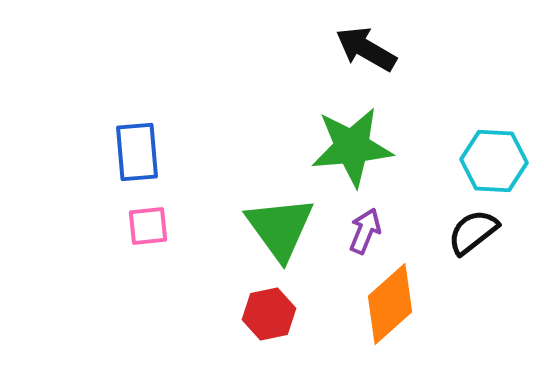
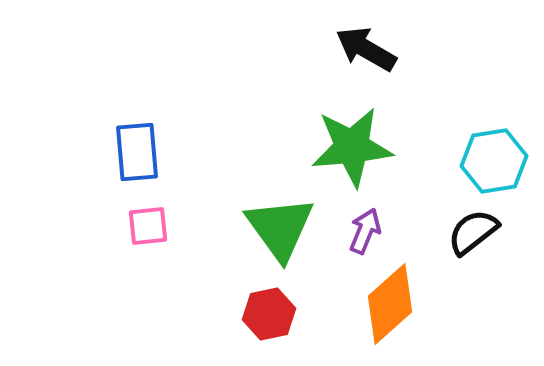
cyan hexagon: rotated 12 degrees counterclockwise
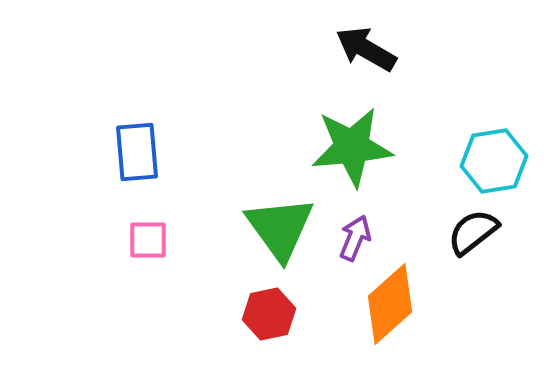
pink square: moved 14 px down; rotated 6 degrees clockwise
purple arrow: moved 10 px left, 7 px down
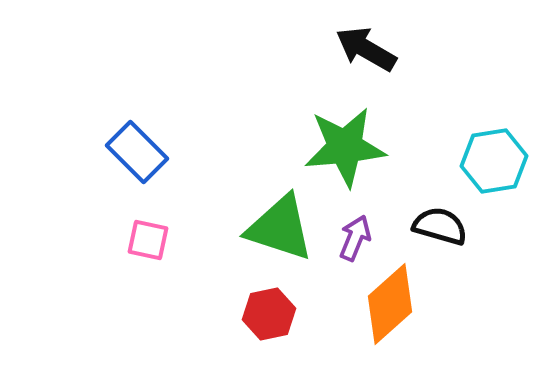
green star: moved 7 px left
blue rectangle: rotated 40 degrees counterclockwise
green triangle: rotated 36 degrees counterclockwise
black semicircle: moved 33 px left, 6 px up; rotated 54 degrees clockwise
pink square: rotated 12 degrees clockwise
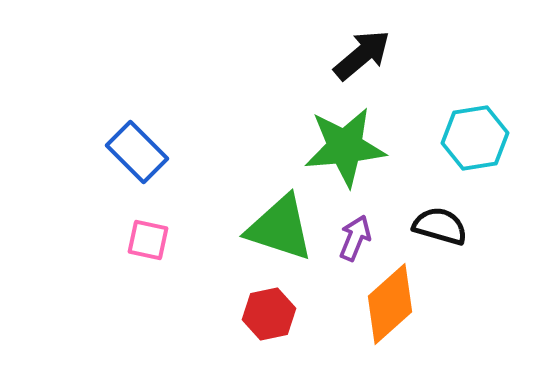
black arrow: moved 4 px left, 6 px down; rotated 110 degrees clockwise
cyan hexagon: moved 19 px left, 23 px up
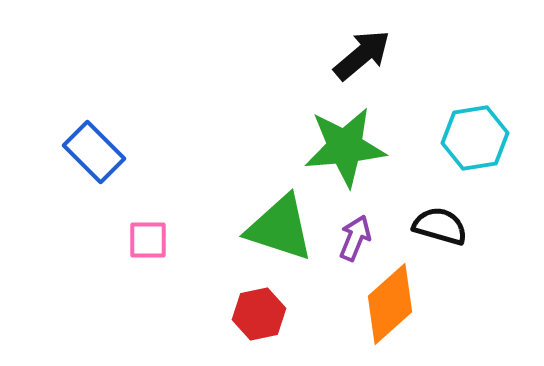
blue rectangle: moved 43 px left
pink square: rotated 12 degrees counterclockwise
red hexagon: moved 10 px left
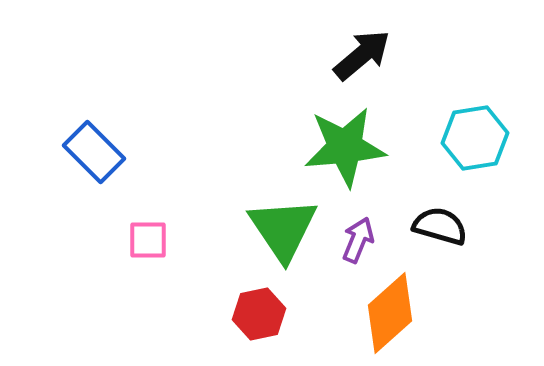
green triangle: moved 3 px right, 1 px down; rotated 38 degrees clockwise
purple arrow: moved 3 px right, 2 px down
orange diamond: moved 9 px down
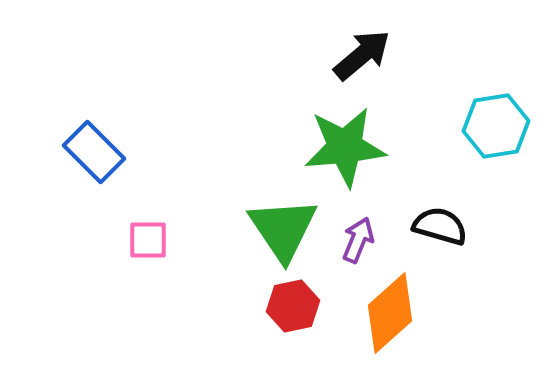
cyan hexagon: moved 21 px right, 12 px up
red hexagon: moved 34 px right, 8 px up
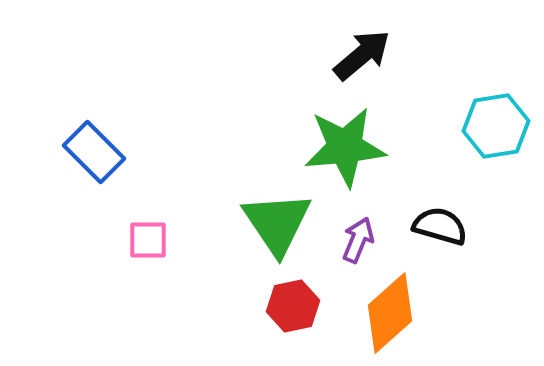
green triangle: moved 6 px left, 6 px up
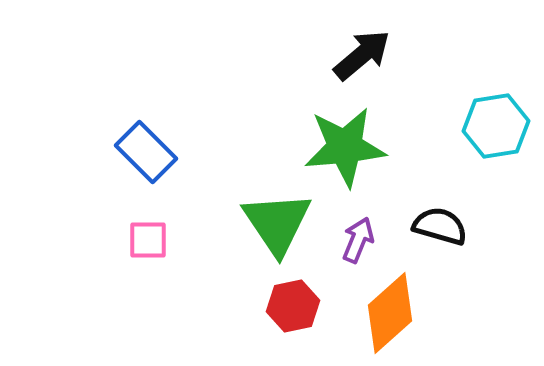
blue rectangle: moved 52 px right
